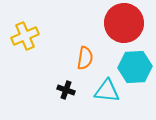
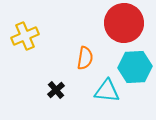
black cross: moved 10 px left; rotated 30 degrees clockwise
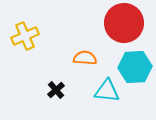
orange semicircle: rotated 95 degrees counterclockwise
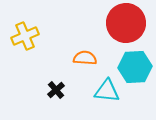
red circle: moved 2 px right
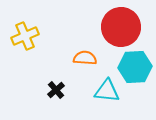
red circle: moved 5 px left, 4 px down
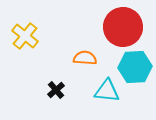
red circle: moved 2 px right
yellow cross: rotated 28 degrees counterclockwise
